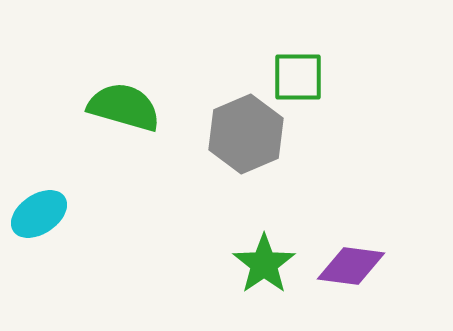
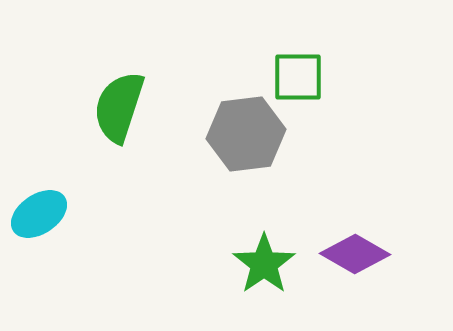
green semicircle: moved 5 px left; rotated 88 degrees counterclockwise
gray hexagon: rotated 16 degrees clockwise
purple diamond: moved 4 px right, 12 px up; rotated 22 degrees clockwise
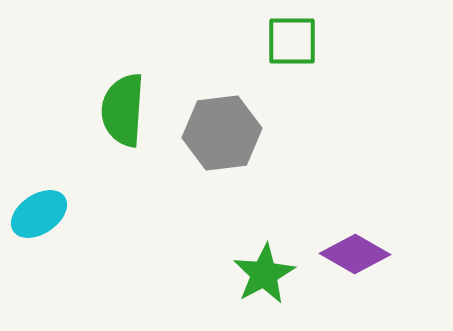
green square: moved 6 px left, 36 px up
green semicircle: moved 4 px right, 3 px down; rotated 14 degrees counterclockwise
gray hexagon: moved 24 px left, 1 px up
green star: moved 10 px down; rotated 6 degrees clockwise
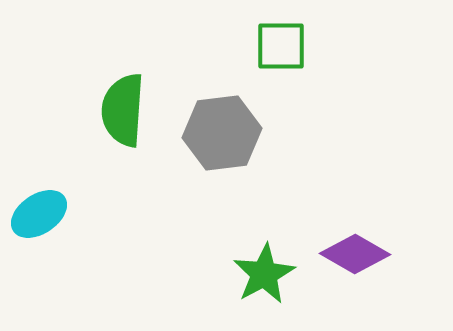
green square: moved 11 px left, 5 px down
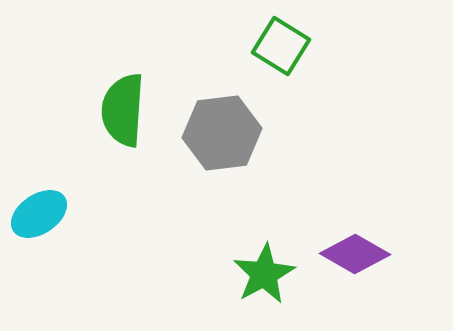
green square: rotated 32 degrees clockwise
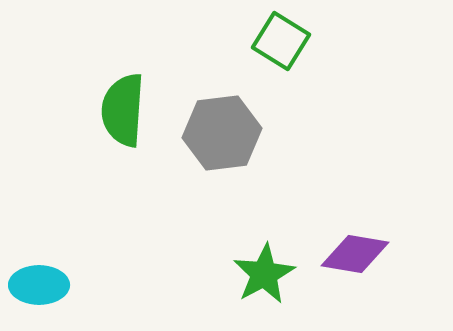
green square: moved 5 px up
cyan ellipse: moved 71 px down; rotated 34 degrees clockwise
purple diamond: rotated 20 degrees counterclockwise
